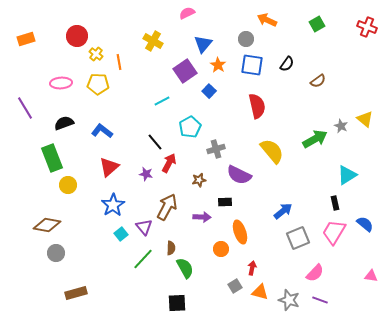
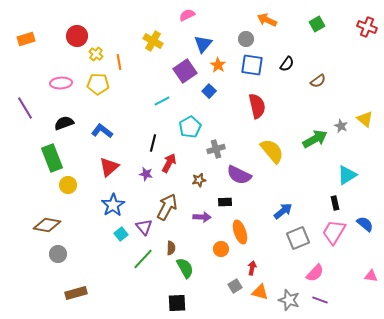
pink semicircle at (187, 13): moved 2 px down
black line at (155, 142): moved 2 px left, 1 px down; rotated 54 degrees clockwise
gray circle at (56, 253): moved 2 px right, 1 px down
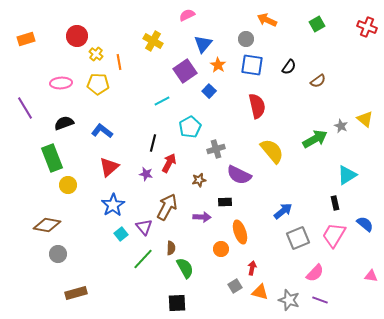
black semicircle at (287, 64): moved 2 px right, 3 px down
pink trapezoid at (334, 232): moved 3 px down
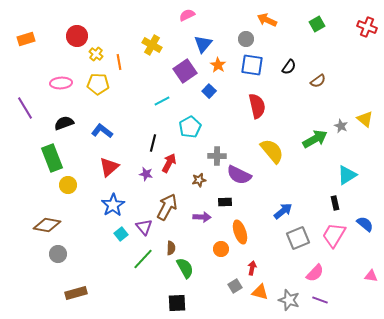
yellow cross at (153, 41): moved 1 px left, 4 px down
gray cross at (216, 149): moved 1 px right, 7 px down; rotated 18 degrees clockwise
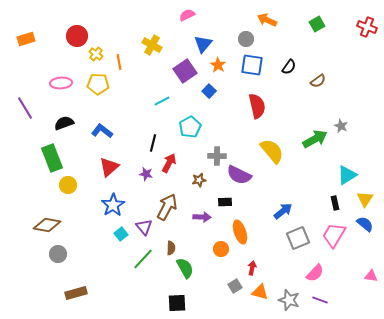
yellow triangle at (365, 119): moved 80 px down; rotated 24 degrees clockwise
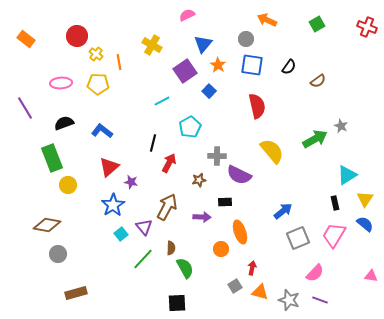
orange rectangle at (26, 39): rotated 54 degrees clockwise
purple star at (146, 174): moved 15 px left, 8 px down
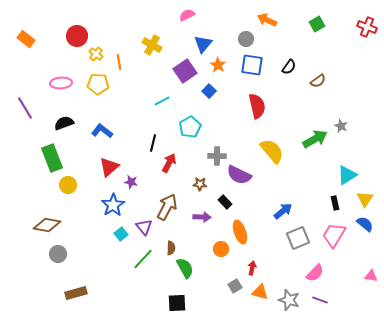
brown star at (199, 180): moved 1 px right, 4 px down; rotated 16 degrees clockwise
black rectangle at (225, 202): rotated 48 degrees clockwise
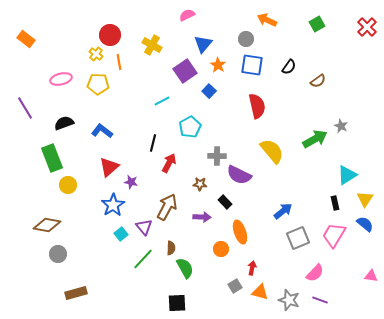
red cross at (367, 27): rotated 24 degrees clockwise
red circle at (77, 36): moved 33 px right, 1 px up
pink ellipse at (61, 83): moved 4 px up; rotated 10 degrees counterclockwise
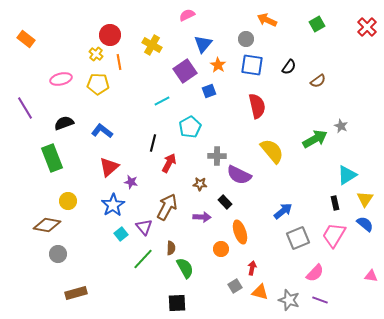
blue square at (209, 91): rotated 24 degrees clockwise
yellow circle at (68, 185): moved 16 px down
